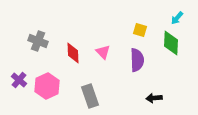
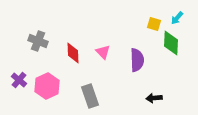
yellow square: moved 14 px right, 6 px up
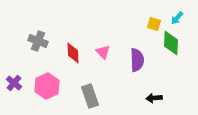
purple cross: moved 5 px left, 3 px down
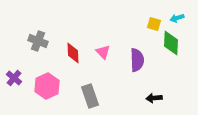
cyan arrow: rotated 32 degrees clockwise
purple cross: moved 5 px up
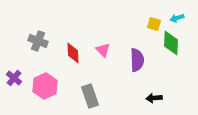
pink triangle: moved 2 px up
pink hexagon: moved 2 px left
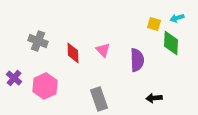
gray rectangle: moved 9 px right, 3 px down
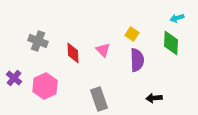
yellow square: moved 22 px left, 10 px down; rotated 16 degrees clockwise
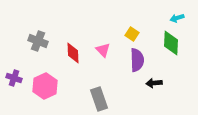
purple cross: rotated 21 degrees counterclockwise
black arrow: moved 15 px up
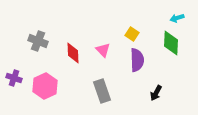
black arrow: moved 2 px right, 10 px down; rotated 56 degrees counterclockwise
gray rectangle: moved 3 px right, 8 px up
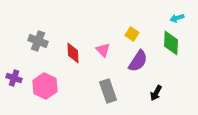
purple semicircle: moved 1 px right, 1 px down; rotated 35 degrees clockwise
pink hexagon: rotated 10 degrees counterclockwise
gray rectangle: moved 6 px right
